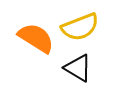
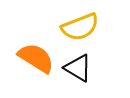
orange semicircle: moved 20 px down
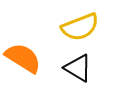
orange semicircle: moved 13 px left
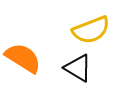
yellow semicircle: moved 11 px right, 3 px down
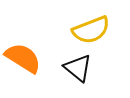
black triangle: rotated 8 degrees clockwise
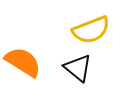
orange semicircle: moved 4 px down
